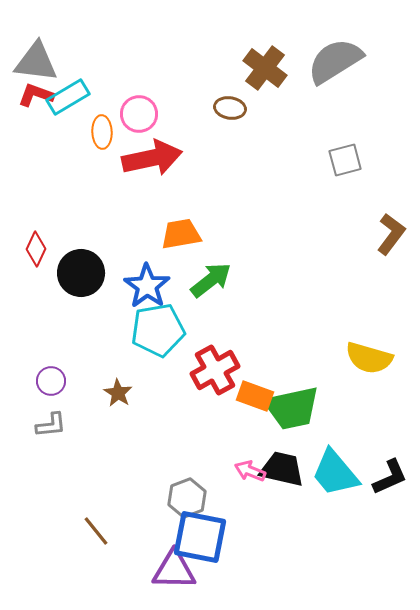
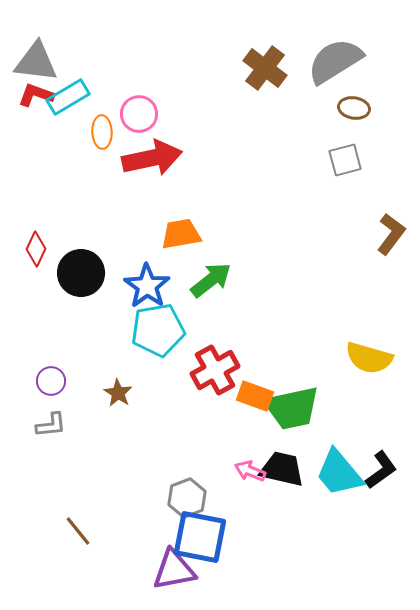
brown ellipse: moved 124 px right
cyan trapezoid: moved 4 px right
black L-shape: moved 9 px left, 7 px up; rotated 12 degrees counterclockwise
brown line: moved 18 px left
purple triangle: rotated 12 degrees counterclockwise
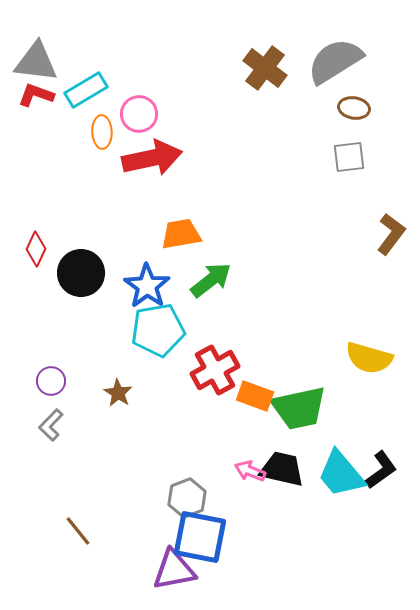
cyan rectangle: moved 18 px right, 7 px up
gray square: moved 4 px right, 3 px up; rotated 8 degrees clockwise
green trapezoid: moved 7 px right
gray L-shape: rotated 140 degrees clockwise
cyan trapezoid: moved 2 px right, 1 px down
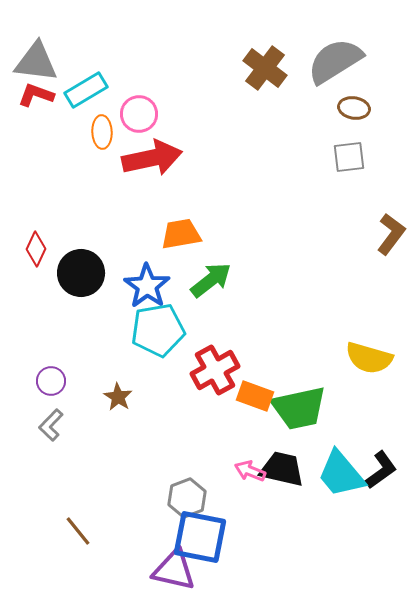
brown star: moved 4 px down
purple triangle: rotated 24 degrees clockwise
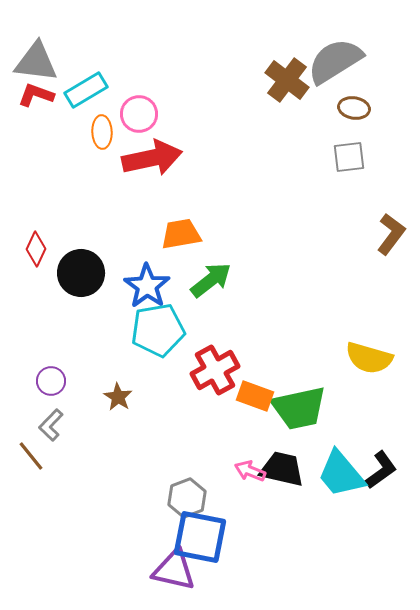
brown cross: moved 22 px right, 12 px down
brown line: moved 47 px left, 75 px up
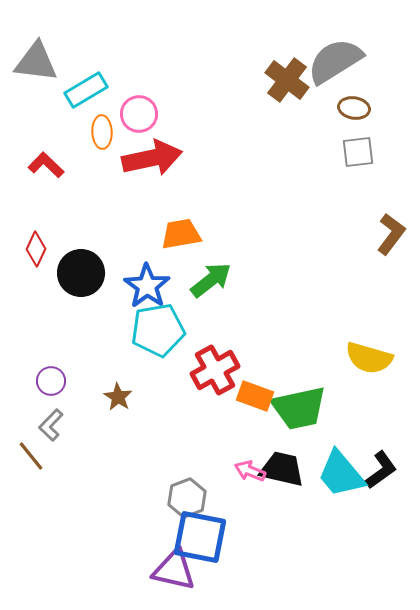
red L-shape: moved 10 px right, 70 px down; rotated 24 degrees clockwise
gray square: moved 9 px right, 5 px up
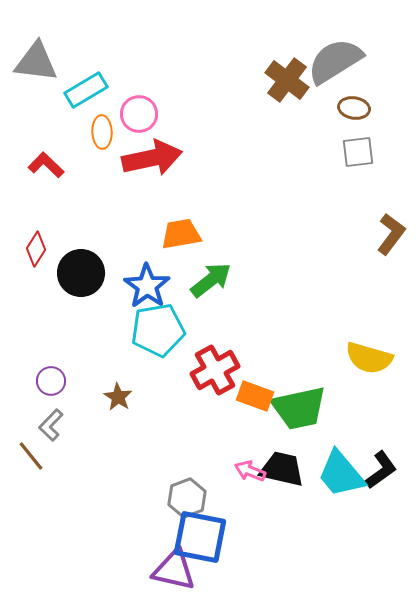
red diamond: rotated 8 degrees clockwise
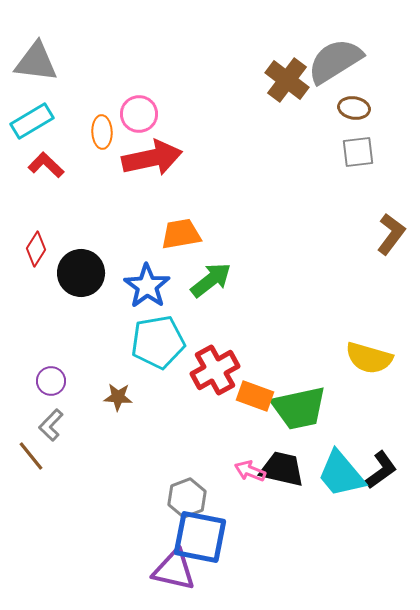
cyan rectangle: moved 54 px left, 31 px down
cyan pentagon: moved 12 px down
brown star: rotated 28 degrees counterclockwise
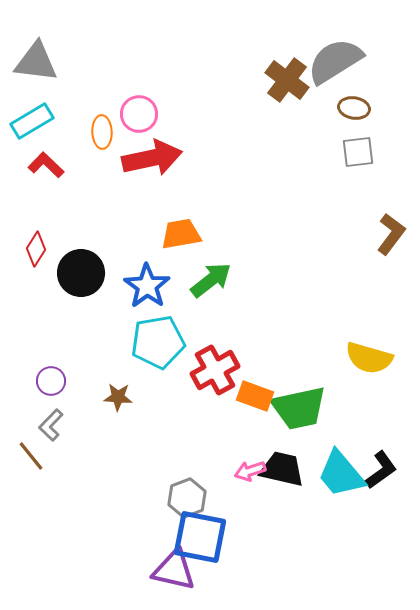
pink arrow: rotated 40 degrees counterclockwise
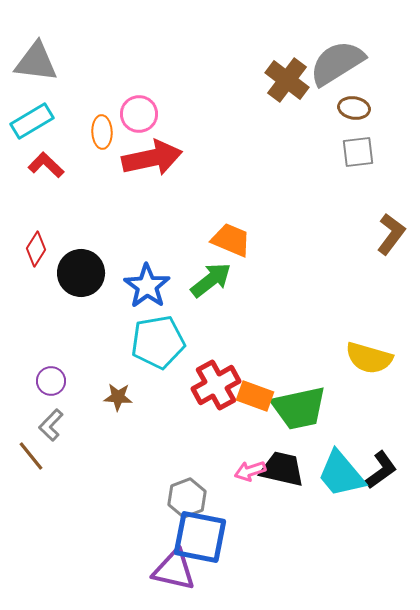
gray semicircle: moved 2 px right, 2 px down
orange trapezoid: moved 50 px right, 6 px down; rotated 33 degrees clockwise
red cross: moved 1 px right, 15 px down
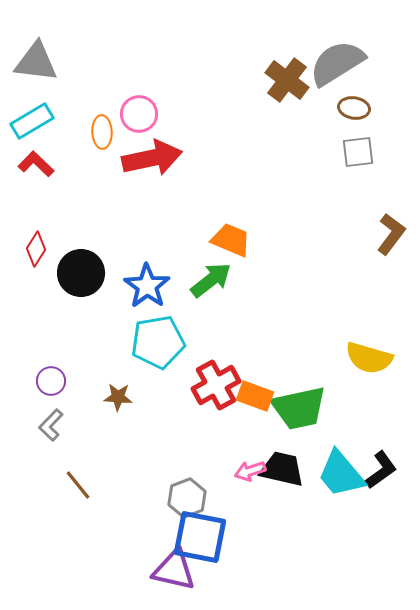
red L-shape: moved 10 px left, 1 px up
brown line: moved 47 px right, 29 px down
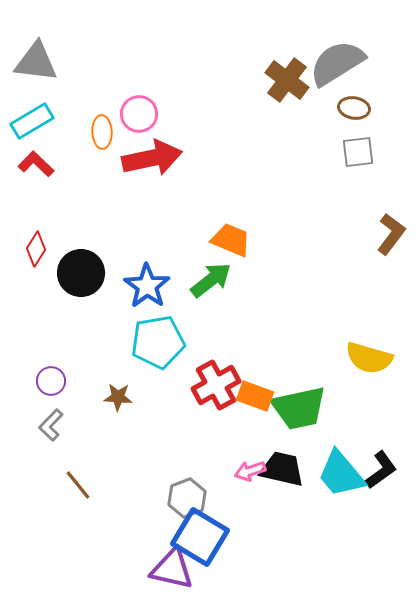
blue square: rotated 20 degrees clockwise
purple triangle: moved 2 px left, 1 px up
